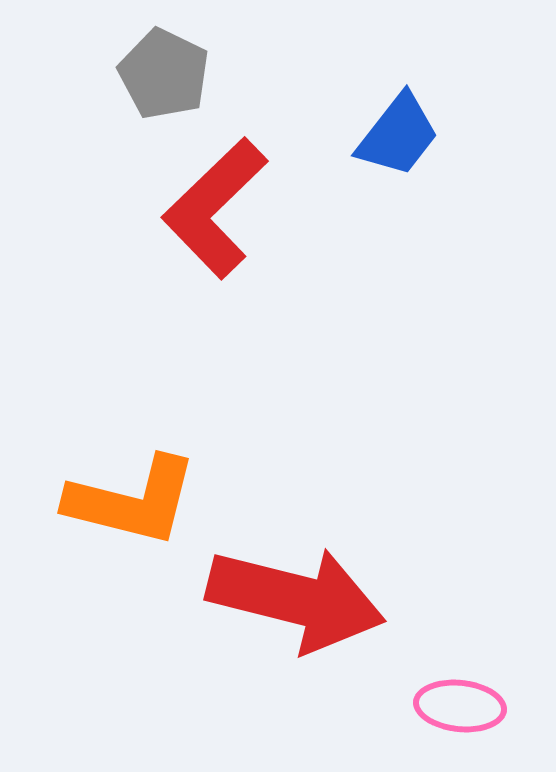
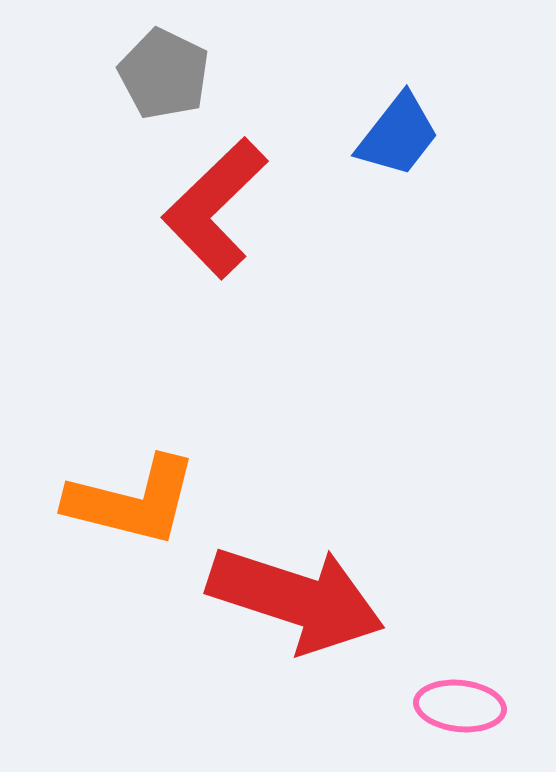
red arrow: rotated 4 degrees clockwise
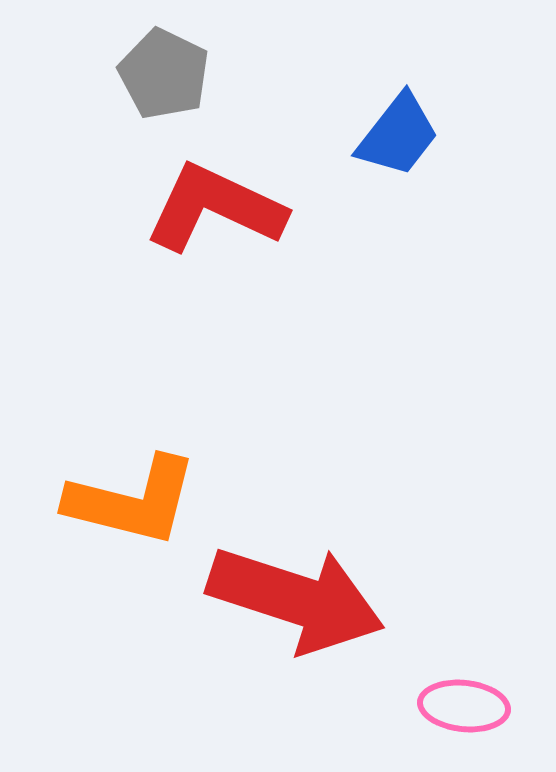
red L-shape: rotated 69 degrees clockwise
pink ellipse: moved 4 px right
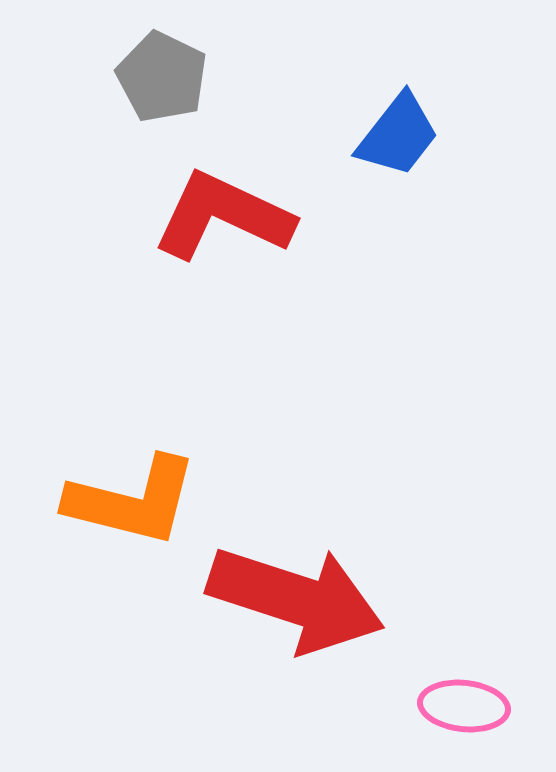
gray pentagon: moved 2 px left, 3 px down
red L-shape: moved 8 px right, 8 px down
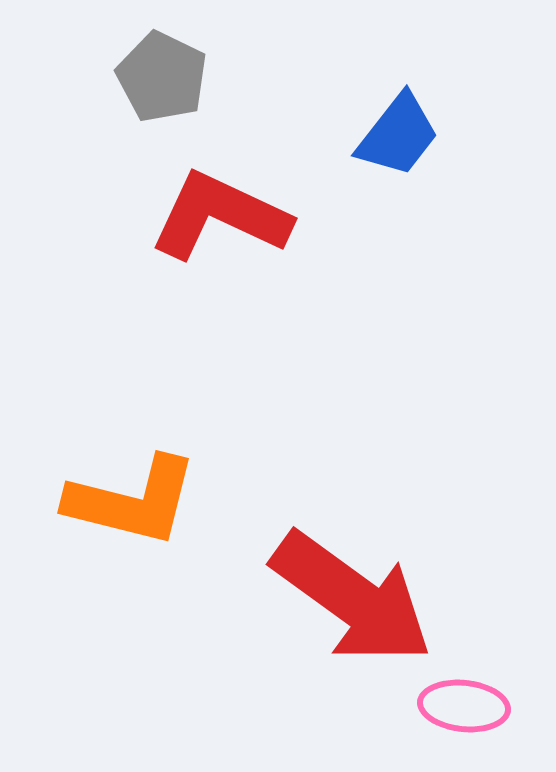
red L-shape: moved 3 px left
red arrow: moved 56 px right, 1 px up; rotated 18 degrees clockwise
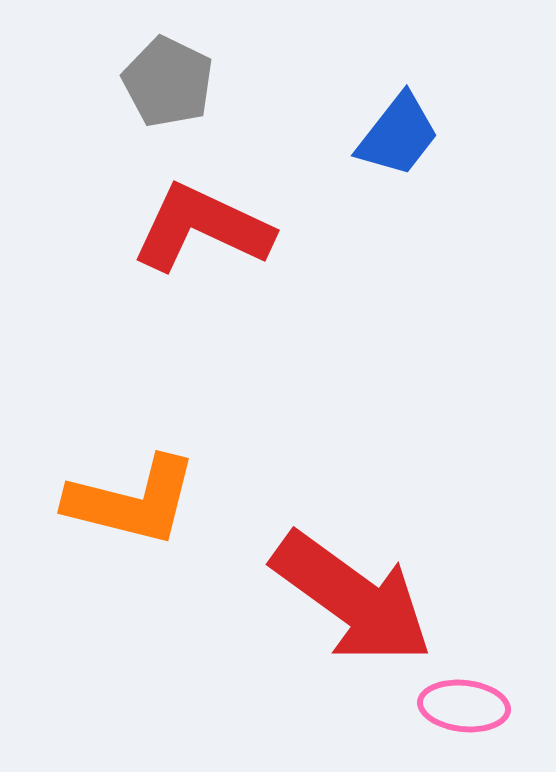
gray pentagon: moved 6 px right, 5 px down
red L-shape: moved 18 px left, 12 px down
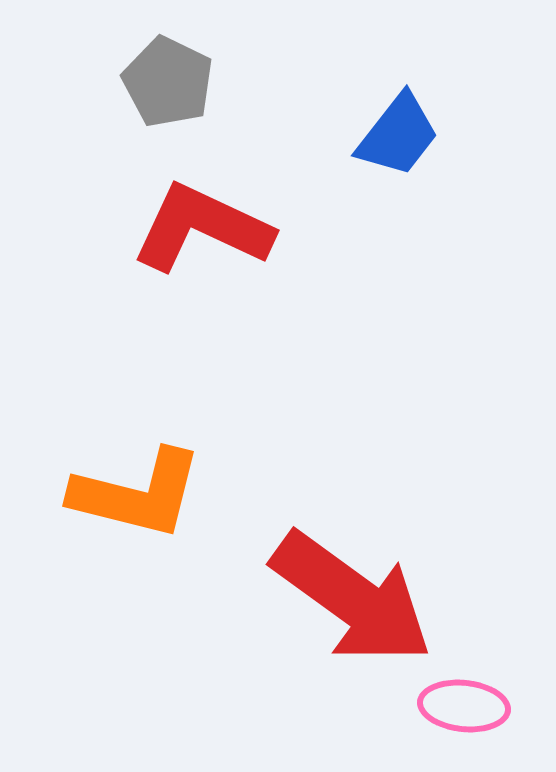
orange L-shape: moved 5 px right, 7 px up
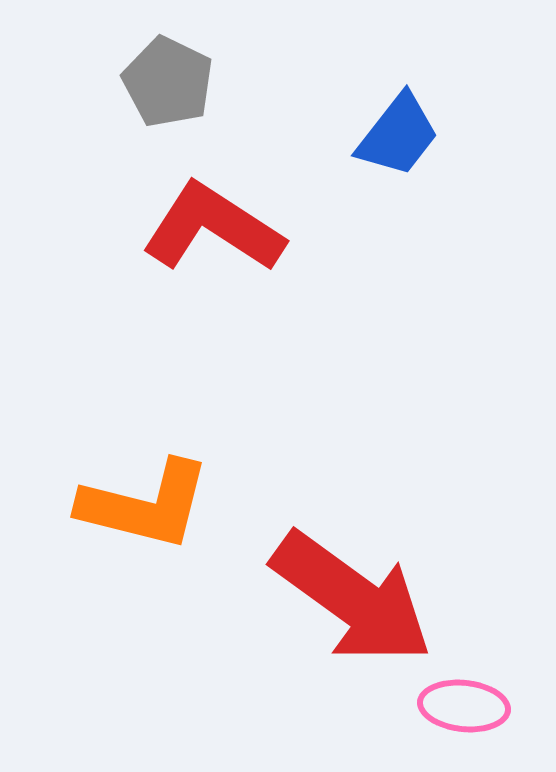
red L-shape: moved 11 px right; rotated 8 degrees clockwise
orange L-shape: moved 8 px right, 11 px down
